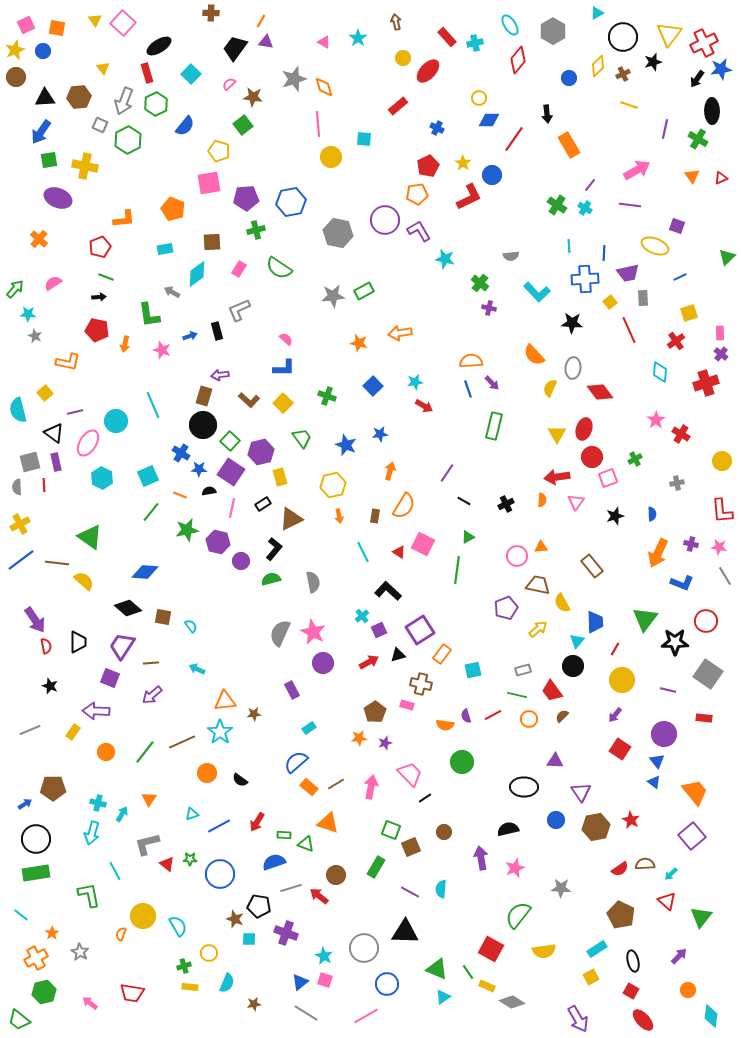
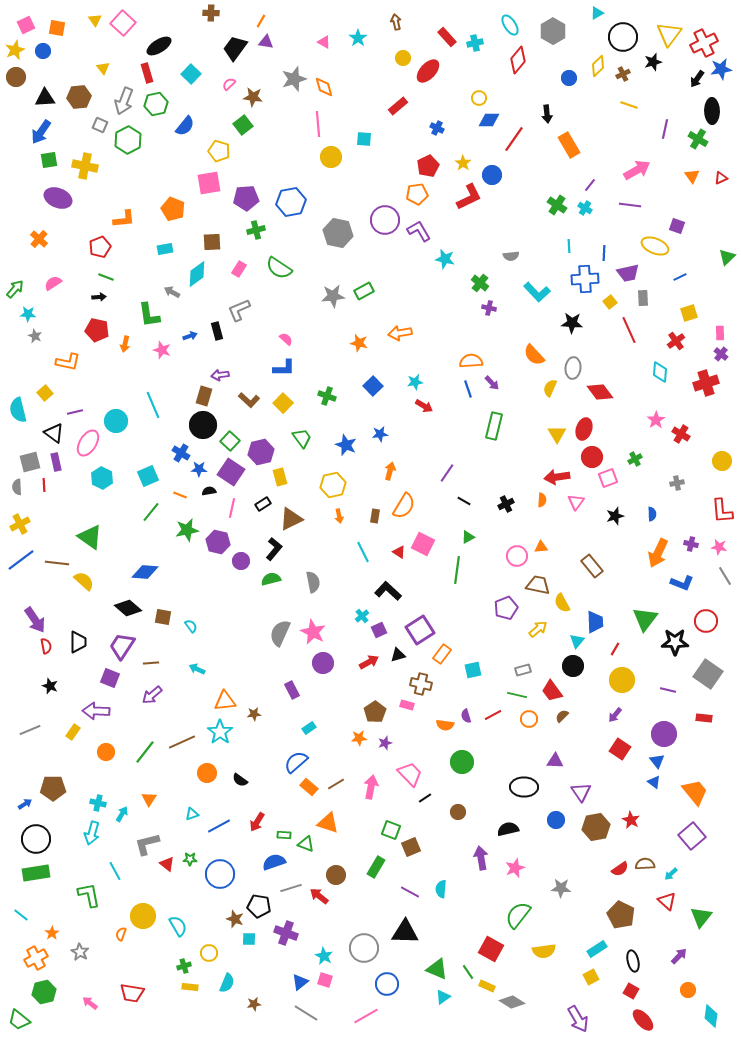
green hexagon at (156, 104): rotated 15 degrees clockwise
brown circle at (444, 832): moved 14 px right, 20 px up
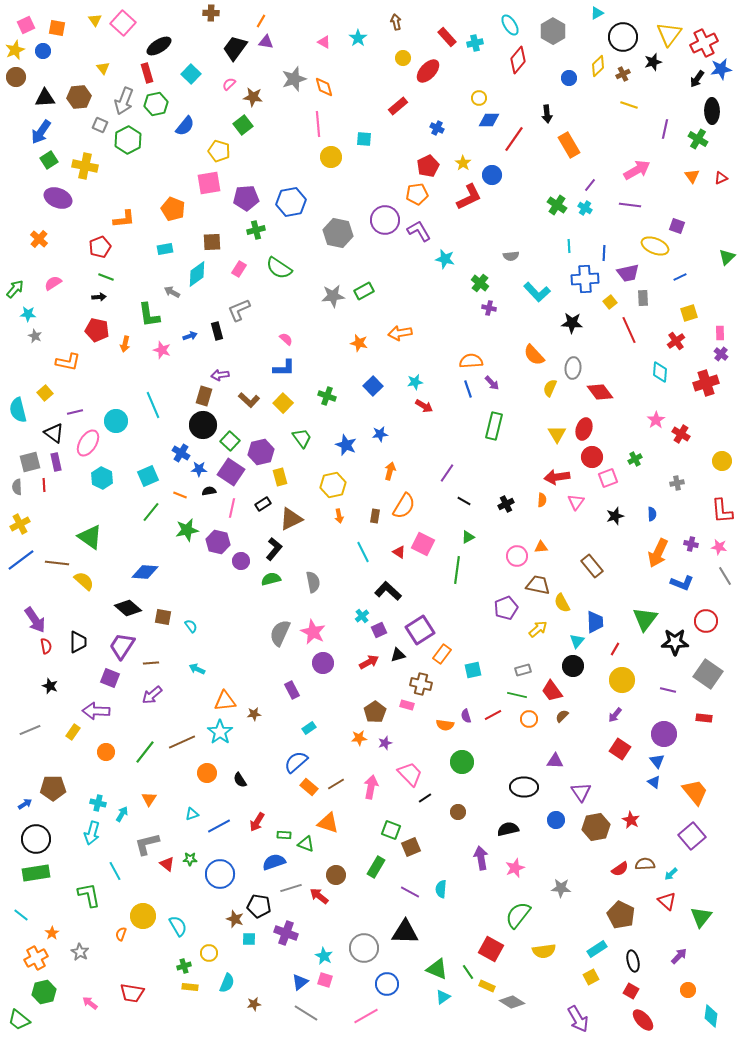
green square at (49, 160): rotated 24 degrees counterclockwise
black semicircle at (240, 780): rotated 21 degrees clockwise
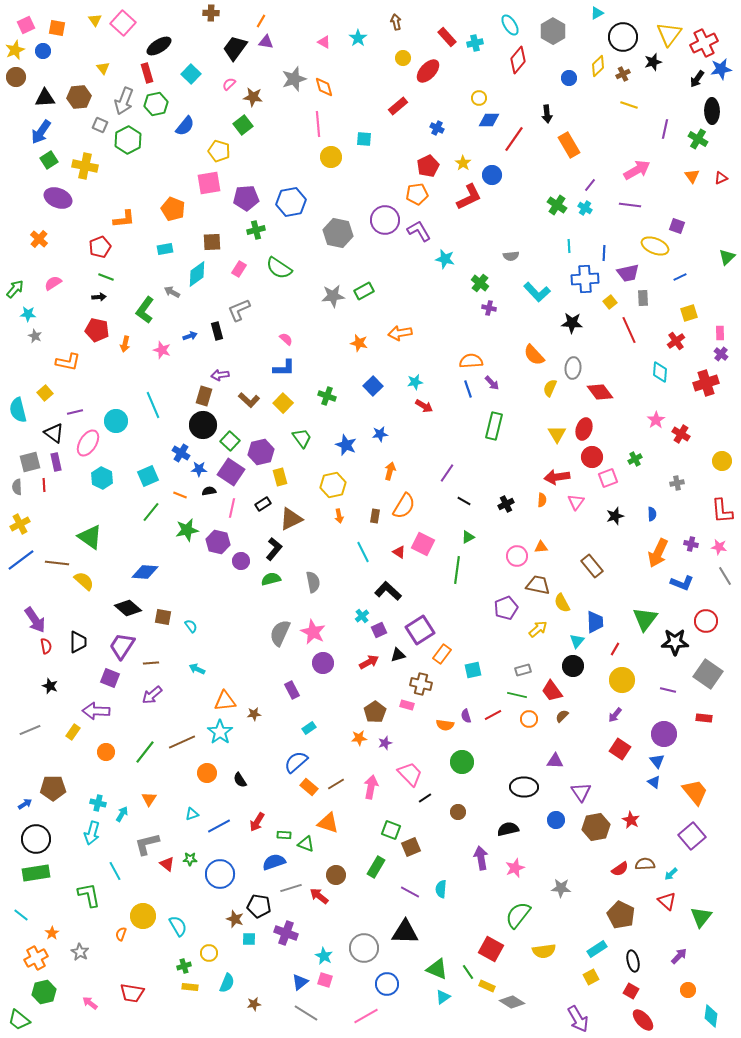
green L-shape at (149, 315): moved 4 px left, 5 px up; rotated 44 degrees clockwise
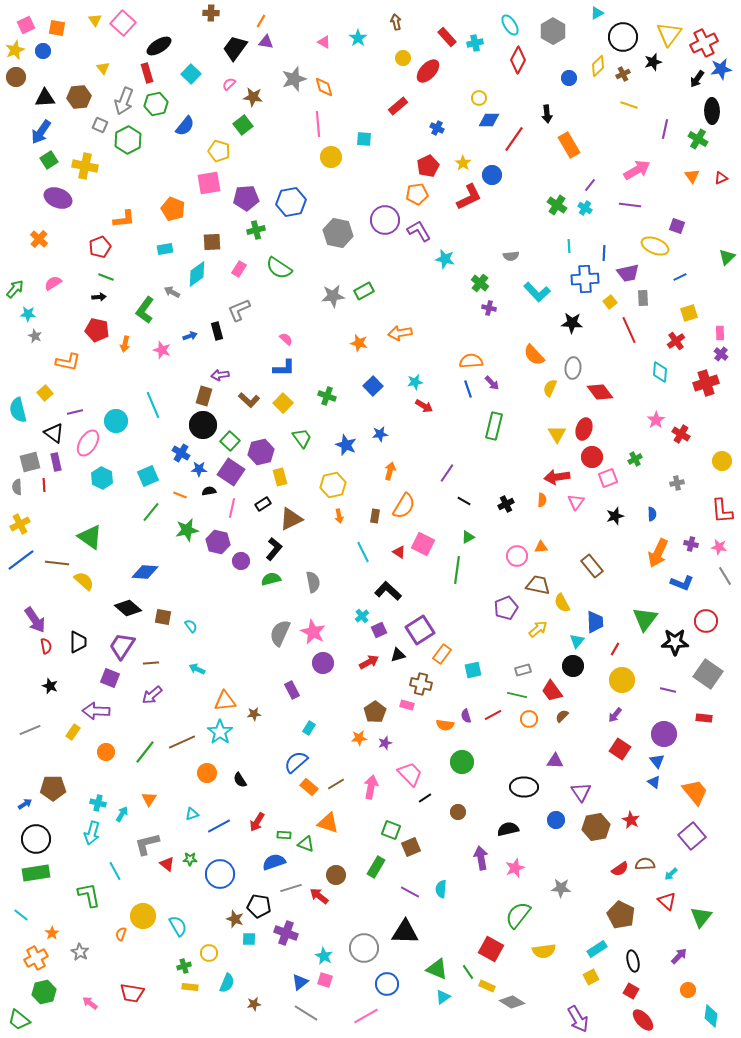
red diamond at (518, 60): rotated 12 degrees counterclockwise
cyan rectangle at (309, 728): rotated 24 degrees counterclockwise
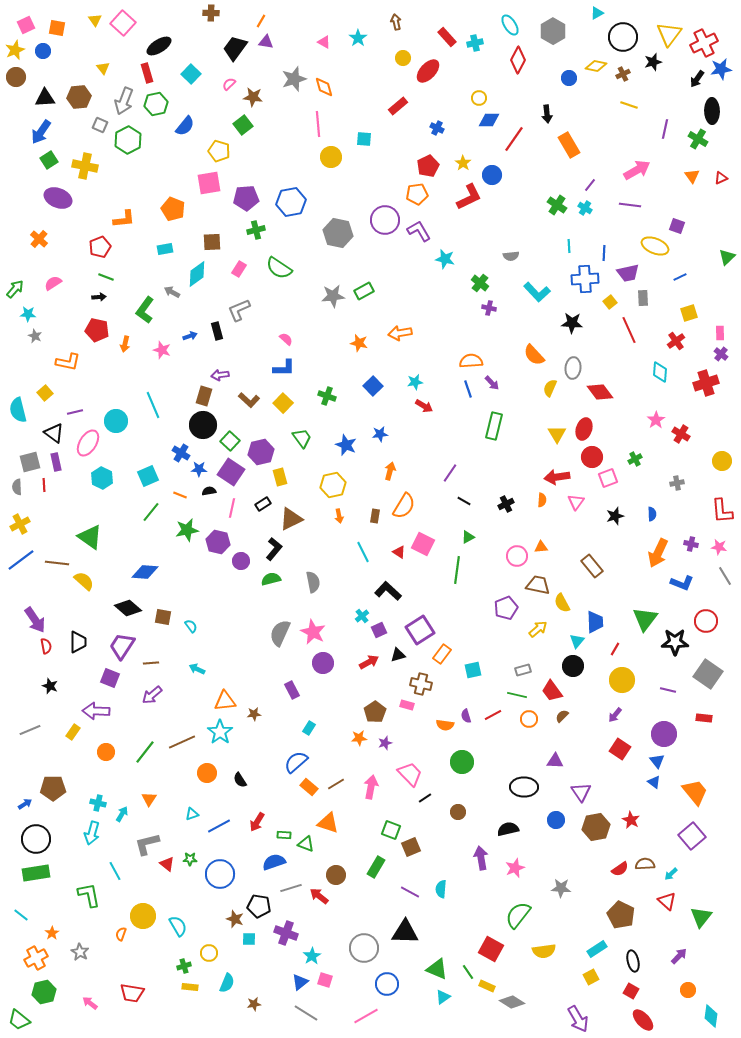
yellow diamond at (598, 66): moved 2 px left; rotated 55 degrees clockwise
purple line at (447, 473): moved 3 px right
cyan star at (324, 956): moved 12 px left; rotated 12 degrees clockwise
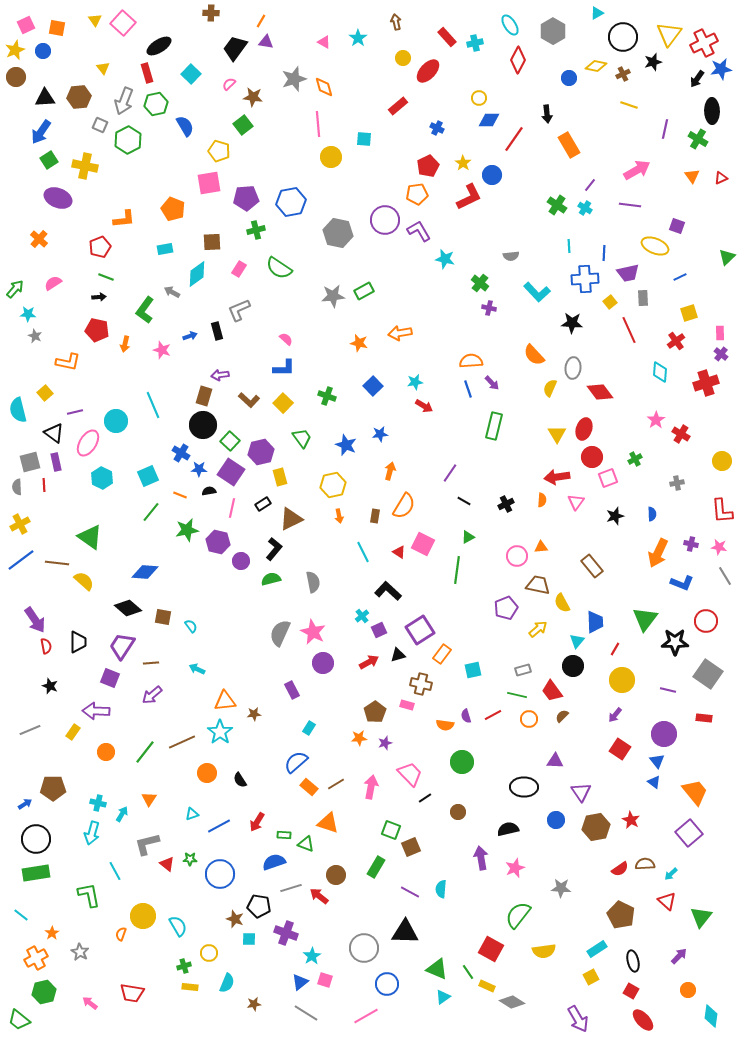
blue semicircle at (185, 126): rotated 70 degrees counterclockwise
purple square at (692, 836): moved 3 px left, 3 px up
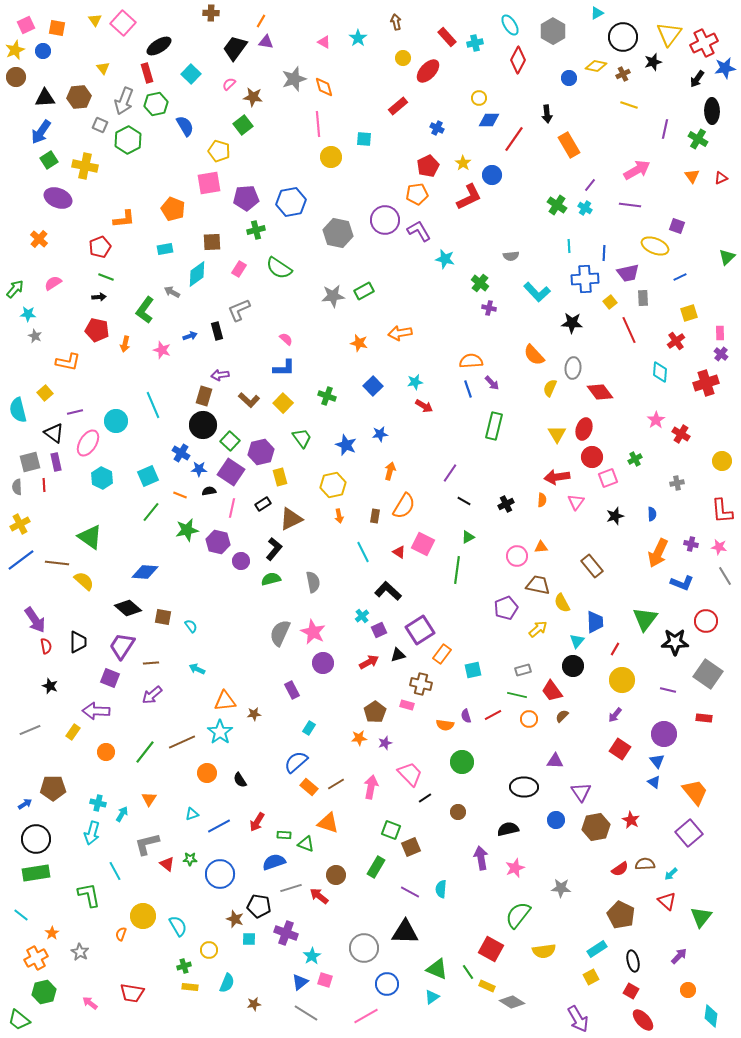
blue star at (721, 69): moved 4 px right, 1 px up
yellow circle at (209, 953): moved 3 px up
cyan triangle at (443, 997): moved 11 px left
